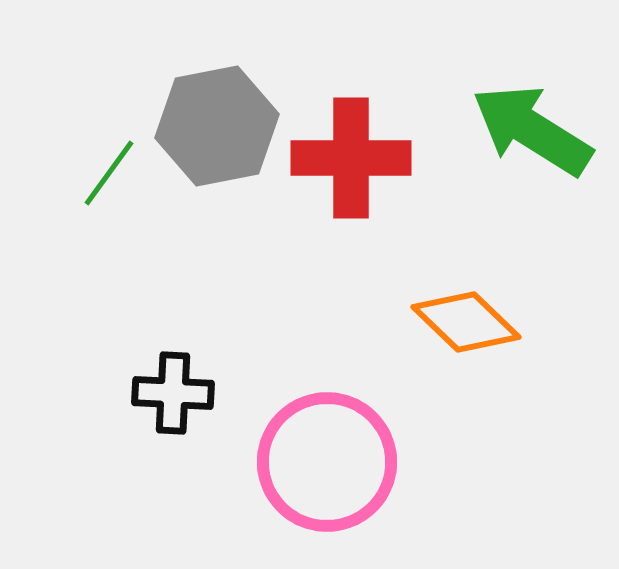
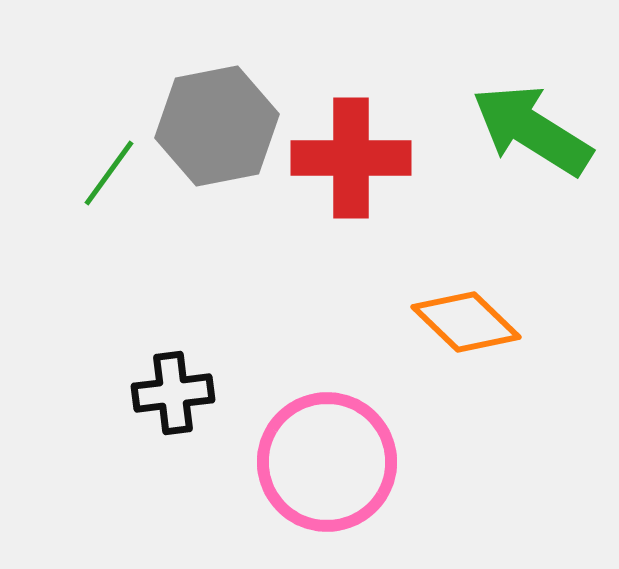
black cross: rotated 10 degrees counterclockwise
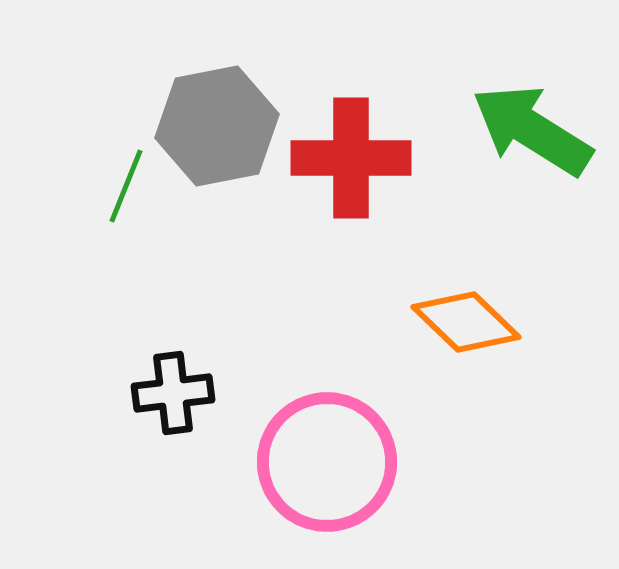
green line: moved 17 px right, 13 px down; rotated 14 degrees counterclockwise
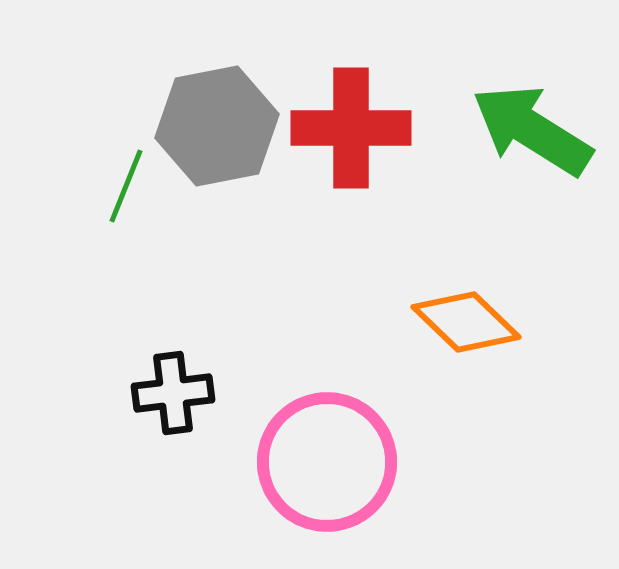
red cross: moved 30 px up
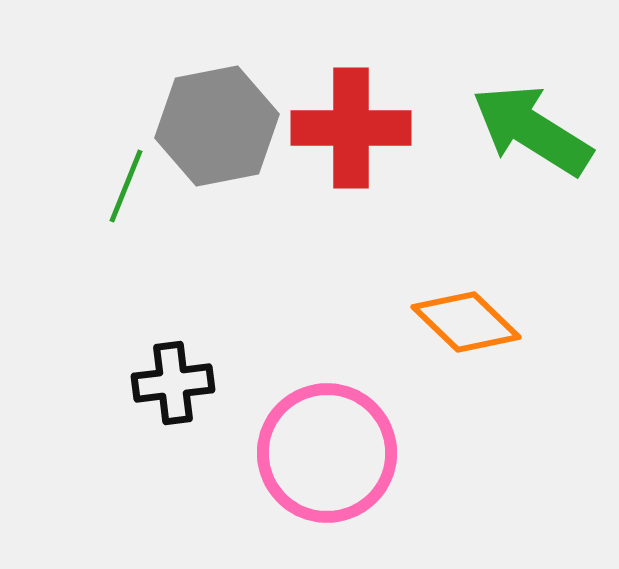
black cross: moved 10 px up
pink circle: moved 9 px up
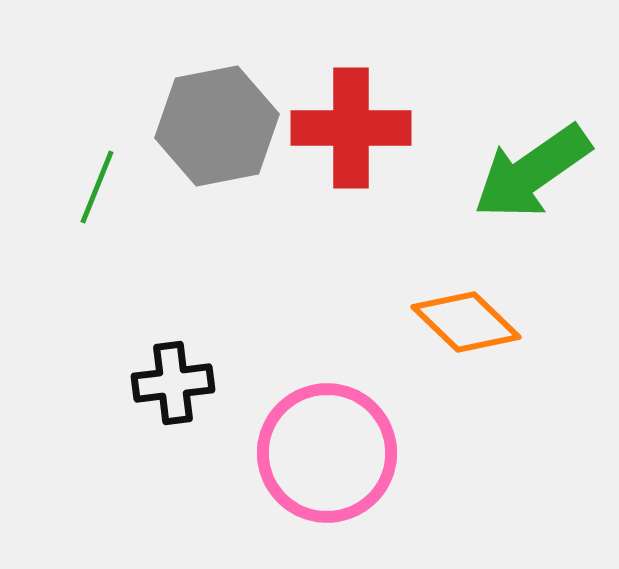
green arrow: moved 42 px down; rotated 67 degrees counterclockwise
green line: moved 29 px left, 1 px down
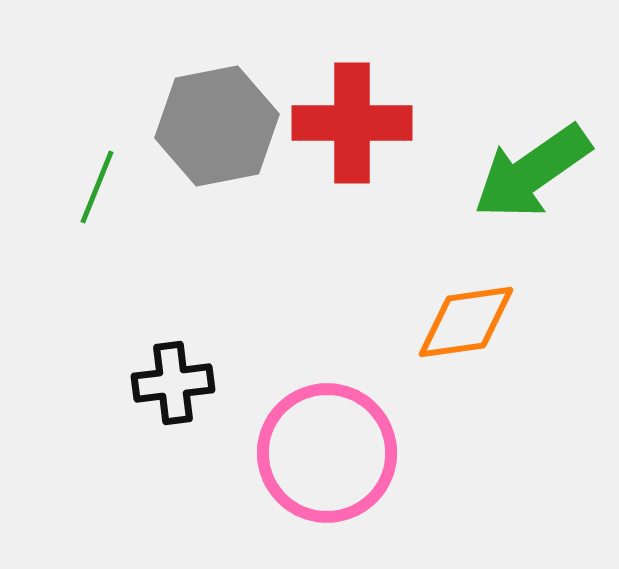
red cross: moved 1 px right, 5 px up
orange diamond: rotated 52 degrees counterclockwise
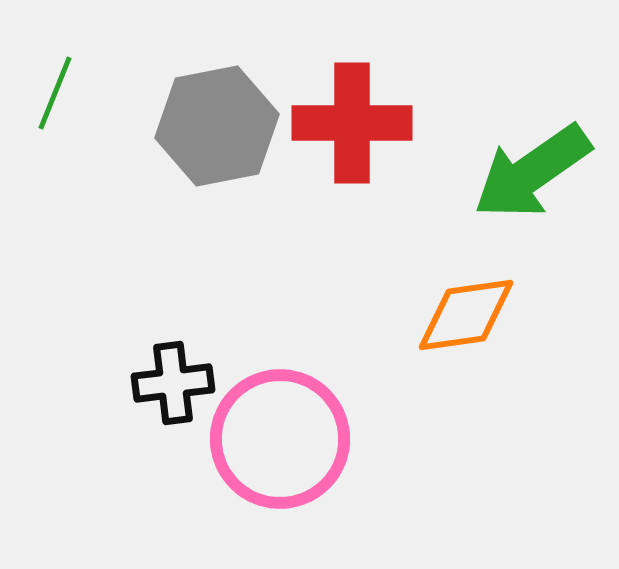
green line: moved 42 px left, 94 px up
orange diamond: moved 7 px up
pink circle: moved 47 px left, 14 px up
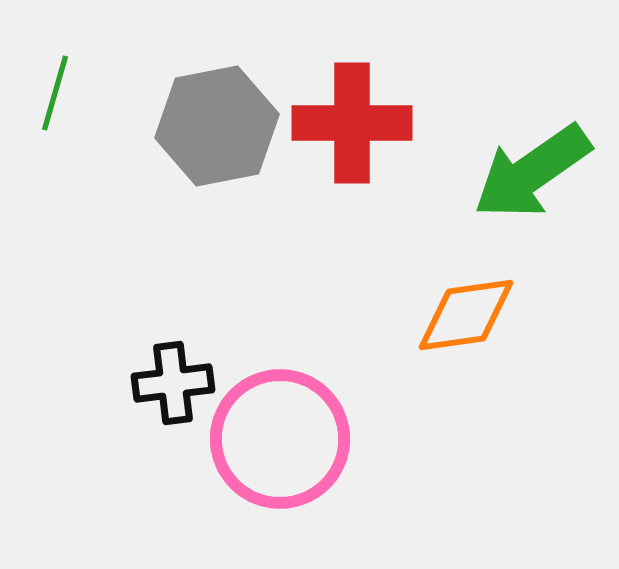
green line: rotated 6 degrees counterclockwise
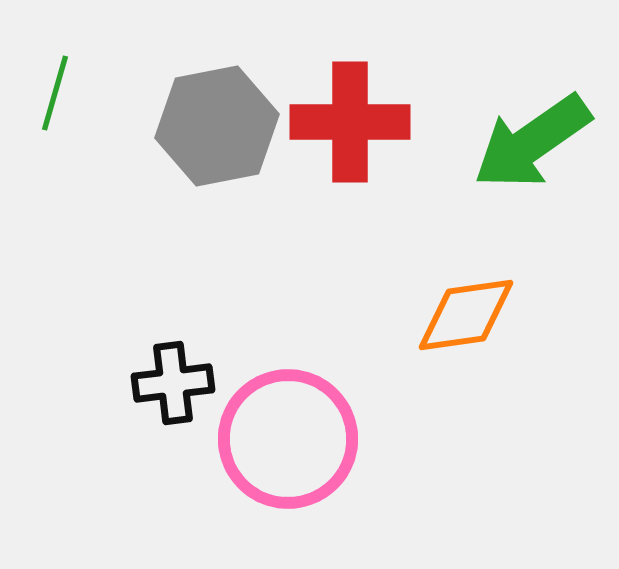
red cross: moved 2 px left, 1 px up
green arrow: moved 30 px up
pink circle: moved 8 px right
